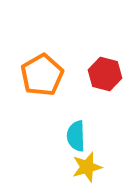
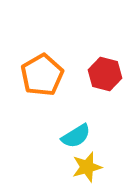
cyan semicircle: rotated 120 degrees counterclockwise
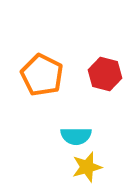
orange pentagon: rotated 15 degrees counterclockwise
cyan semicircle: rotated 32 degrees clockwise
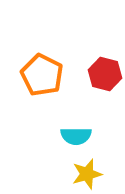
yellow star: moved 7 px down
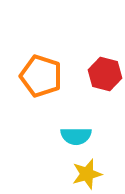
orange pentagon: moved 1 px left, 1 px down; rotated 9 degrees counterclockwise
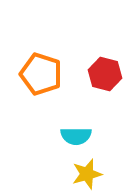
orange pentagon: moved 2 px up
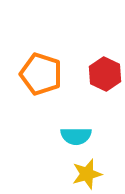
red hexagon: rotated 12 degrees clockwise
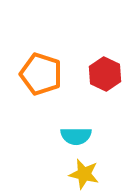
yellow star: moved 3 px left; rotated 28 degrees clockwise
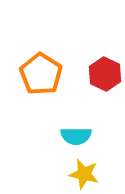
orange pentagon: rotated 15 degrees clockwise
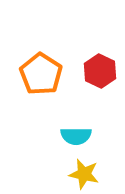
red hexagon: moved 5 px left, 3 px up
